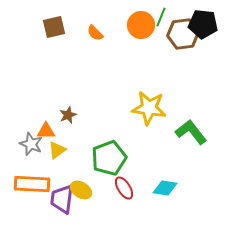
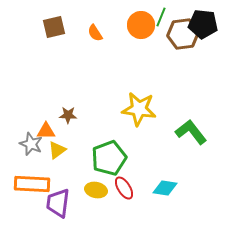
orange semicircle: rotated 12 degrees clockwise
yellow star: moved 10 px left, 1 px down
brown star: rotated 24 degrees clockwise
yellow ellipse: moved 15 px right; rotated 20 degrees counterclockwise
purple trapezoid: moved 4 px left, 4 px down
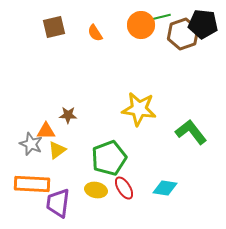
green line: rotated 54 degrees clockwise
brown hexagon: rotated 12 degrees counterclockwise
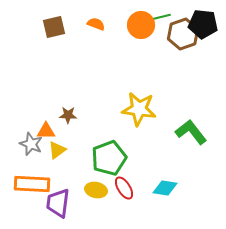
orange semicircle: moved 1 px right, 9 px up; rotated 144 degrees clockwise
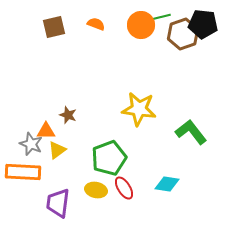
brown star: rotated 18 degrees clockwise
orange rectangle: moved 9 px left, 12 px up
cyan diamond: moved 2 px right, 4 px up
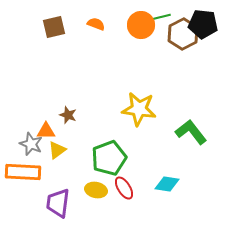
brown hexagon: rotated 8 degrees counterclockwise
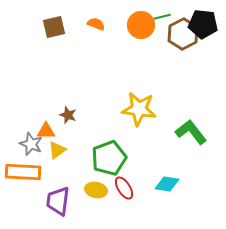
purple trapezoid: moved 2 px up
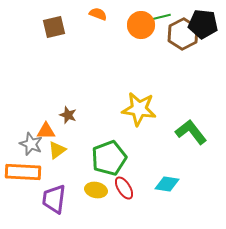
orange semicircle: moved 2 px right, 10 px up
purple trapezoid: moved 4 px left, 2 px up
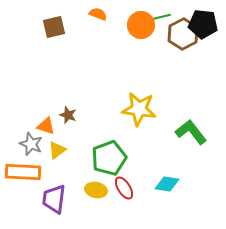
orange triangle: moved 5 px up; rotated 18 degrees clockwise
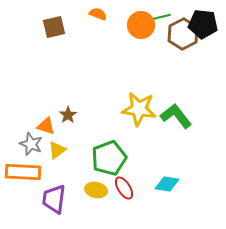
brown star: rotated 18 degrees clockwise
green L-shape: moved 15 px left, 16 px up
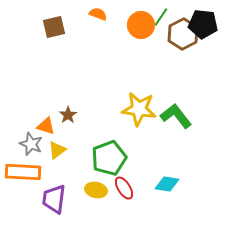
green line: rotated 42 degrees counterclockwise
